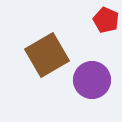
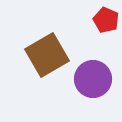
purple circle: moved 1 px right, 1 px up
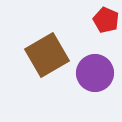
purple circle: moved 2 px right, 6 px up
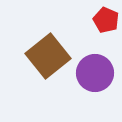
brown square: moved 1 px right, 1 px down; rotated 9 degrees counterclockwise
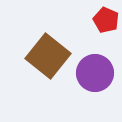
brown square: rotated 12 degrees counterclockwise
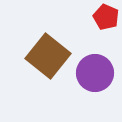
red pentagon: moved 3 px up
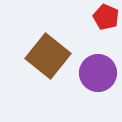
purple circle: moved 3 px right
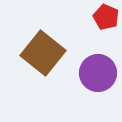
brown square: moved 5 px left, 3 px up
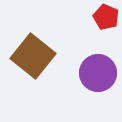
brown square: moved 10 px left, 3 px down
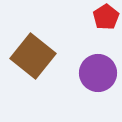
red pentagon: rotated 15 degrees clockwise
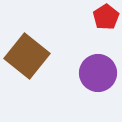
brown square: moved 6 px left
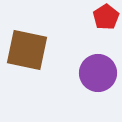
brown square: moved 6 px up; rotated 27 degrees counterclockwise
